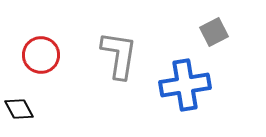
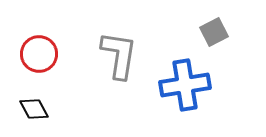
red circle: moved 2 px left, 1 px up
black diamond: moved 15 px right
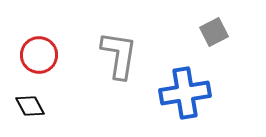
red circle: moved 1 px down
blue cross: moved 8 px down
black diamond: moved 4 px left, 3 px up
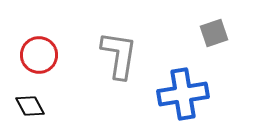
gray square: moved 1 px down; rotated 8 degrees clockwise
blue cross: moved 2 px left, 1 px down
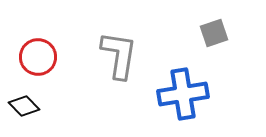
red circle: moved 1 px left, 2 px down
black diamond: moved 6 px left; rotated 16 degrees counterclockwise
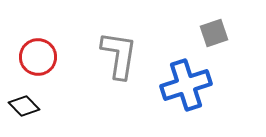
blue cross: moved 3 px right, 9 px up; rotated 9 degrees counterclockwise
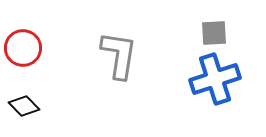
gray square: rotated 16 degrees clockwise
red circle: moved 15 px left, 9 px up
blue cross: moved 29 px right, 6 px up
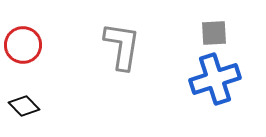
red circle: moved 3 px up
gray L-shape: moved 3 px right, 9 px up
